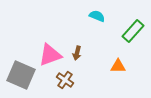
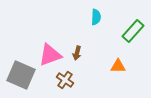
cyan semicircle: moved 1 px left, 1 px down; rotated 70 degrees clockwise
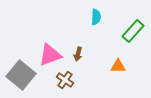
brown arrow: moved 1 px right, 1 px down
gray square: rotated 16 degrees clockwise
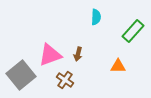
gray square: rotated 12 degrees clockwise
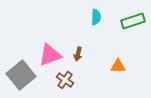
green rectangle: moved 10 px up; rotated 30 degrees clockwise
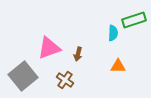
cyan semicircle: moved 17 px right, 16 px down
green rectangle: moved 1 px right, 1 px up
pink triangle: moved 1 px left, 7 px up
gray square: moved 2 px right, 1 px down
